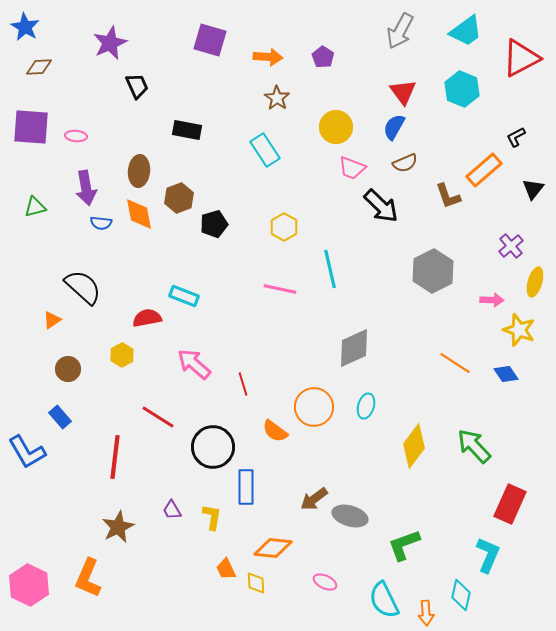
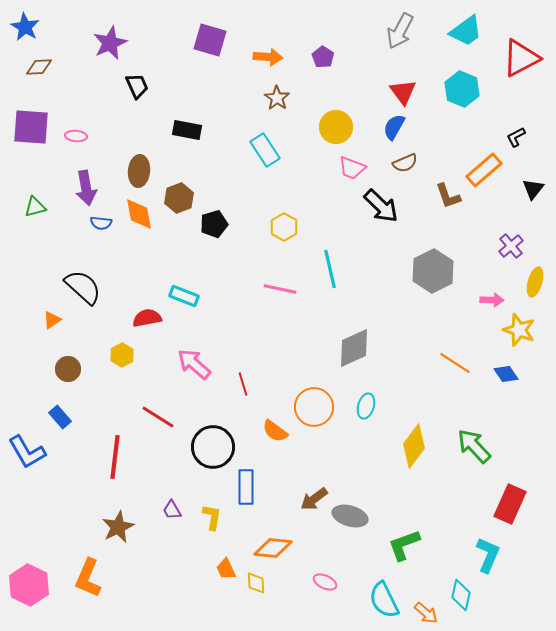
orange arrow at (426, 613): rotated 45 degrees counterclockwise
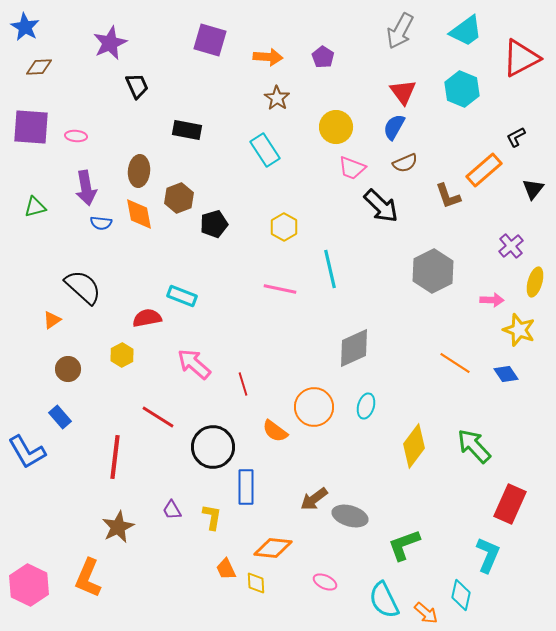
cyan rectangle at (184, 296): moved 2 px left
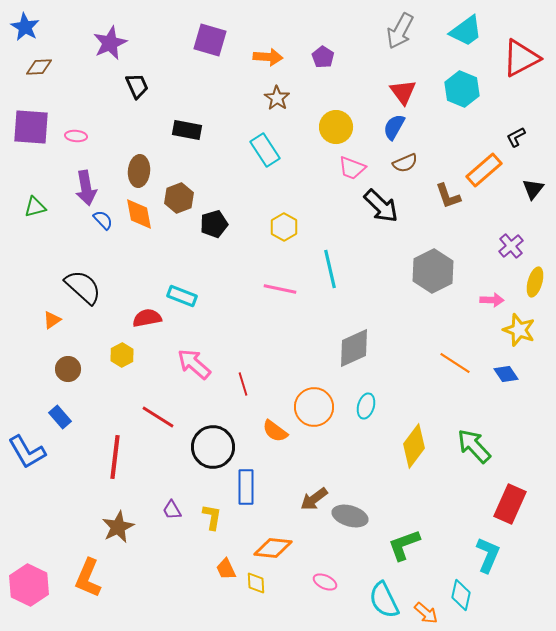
blue semicircle at (101, 223): moved 2 px right, 3 px up; rotated 140 degrees counterclockwise
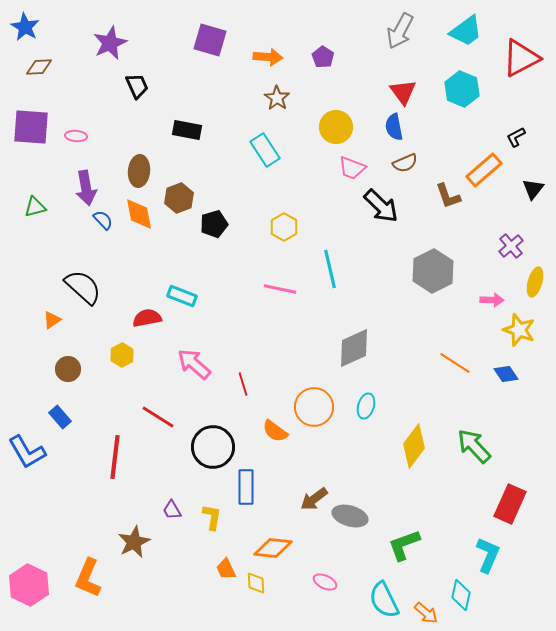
blue semicircle at (394, 127): rotated 40 degrees counterclockwise
brown star at (118, 527): moved 16 px right, 15 px down
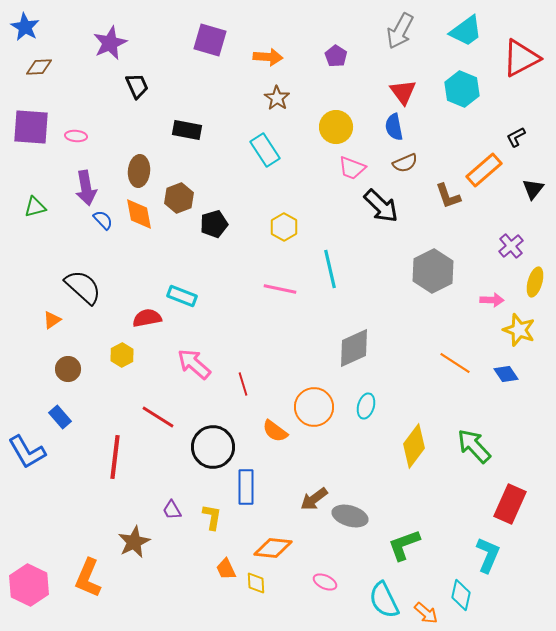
purple pentagon at (323, 57): moved 13 px right, 1 px up
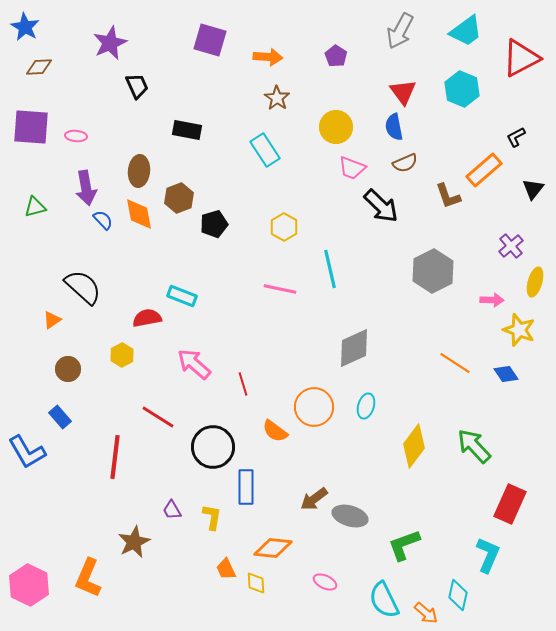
cyan diamond at (461, 595): moved 3 px left
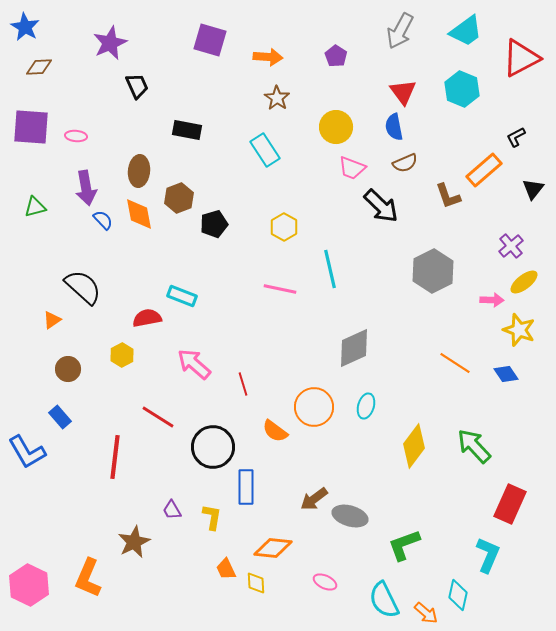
yellow ellipse at (535, 282): moved 11 px left; rotated 36 degrees clockwise
